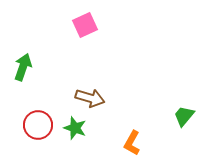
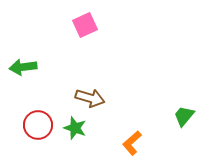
green arrow: rotated 116 degrees counterclockwise
orange L-shape: rotated 20 degrees clockwise
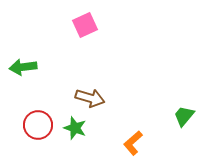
orange L-shape: moved 1 px right
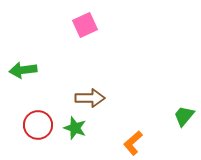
green arrow: moved 3 px down
brown arrow: rotated 16 degrees counterclockwise
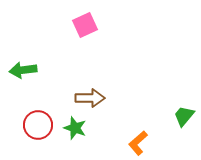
orange L-shape: moved 5 px right
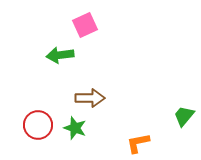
green arrow: moved 37 px right, 15 px up
orange L-shape: rotated 30 degrees clockwise
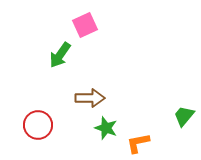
green arrow: rotated 48 degrees counterclockwise
green star: moved 31 px right
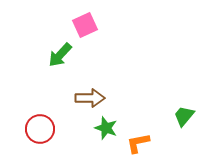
green arrow: rotated 8 degrees clockwise
red circle: moved 2 px right, 4 px down
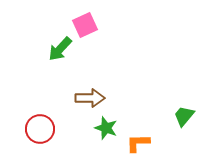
green arrow: moved 6 px up
orange L-shape: rotated 10 degrees clockwise
